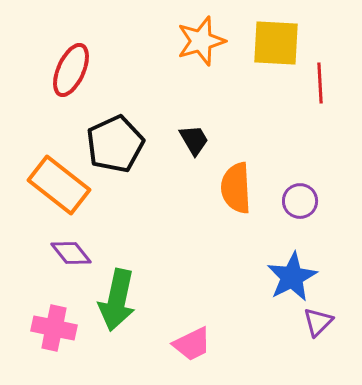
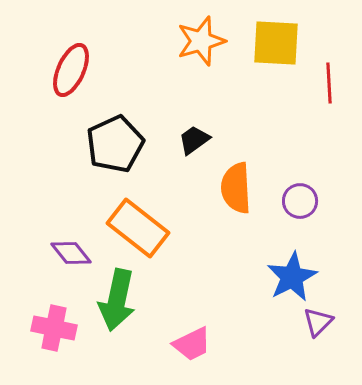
red line: moved 9 px right
black trapezoid: rotated 96 degrees counterclockwise
orange rectangle: moved 79 px right, 43 px down
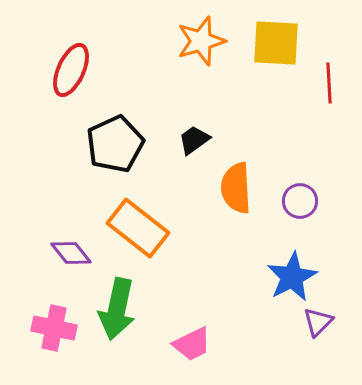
green arrow: moved 9 px down
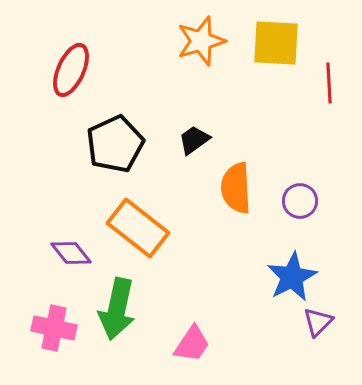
pink trapezoid: rotated 30 degrees counterclockwise
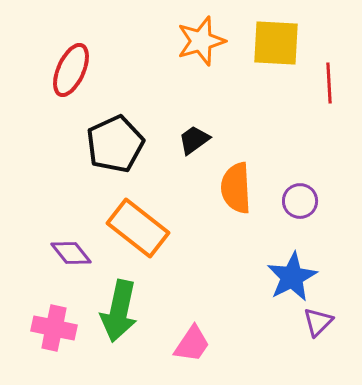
green arrow: moved 2 px right, 2 px down
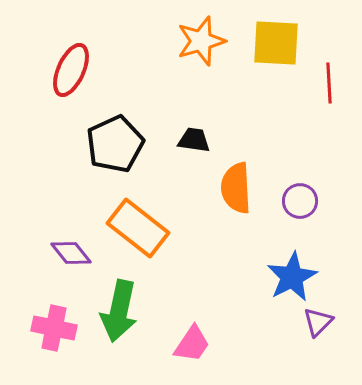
black trapezoid: rotated 44 degrees clockwise
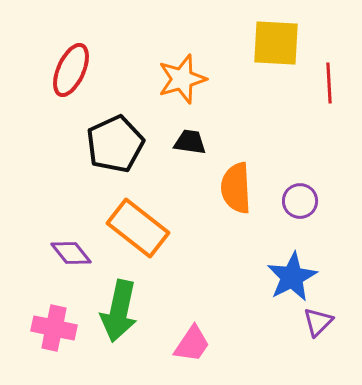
orange star: moved 19 px left, 38 px down
black trapezoid: moved 4 px left, 2 px down
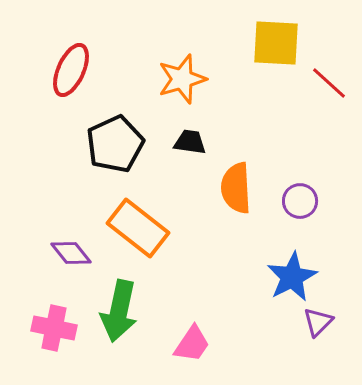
red line: rotated 45 degrees counterclockwise
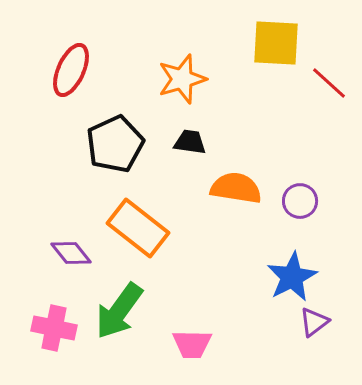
orange semicircle: rotated 102 degrees clockwise
green arrow: rotated 24 degrees clockwise
purple triangle: moved 4 px left; rotated 8 degrees clockwise
pink trapezoid: rotated 57 degrees clockwise
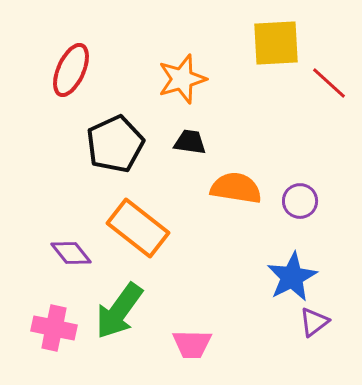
yellow square: rotated 6 degrees counterclockwise
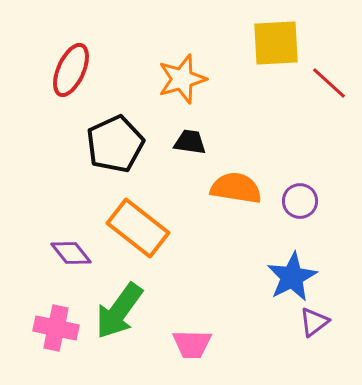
pink cross: moved 2 px right
